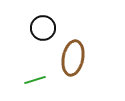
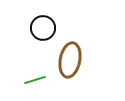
brown ellipse: moved 3 px left, 2 px down
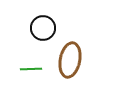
green line: moved 4 px left, 11 px up; rotated 15 degrees clockwise
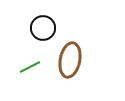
green line: moved 1 px left, 2 px up; rotated 25 degrees counterclockwise
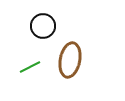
black circle: moved 2 px up
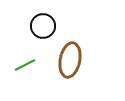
green line: moved 5 px left, 2 px up
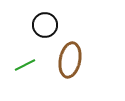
black circle: moved 2 px right, 1 px up
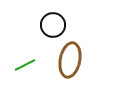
black circle: moved 8 px right
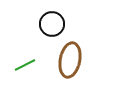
black circle: moved 1 px left, 1 px up
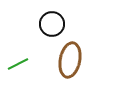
green line: moved 7 px left, 1 px up
